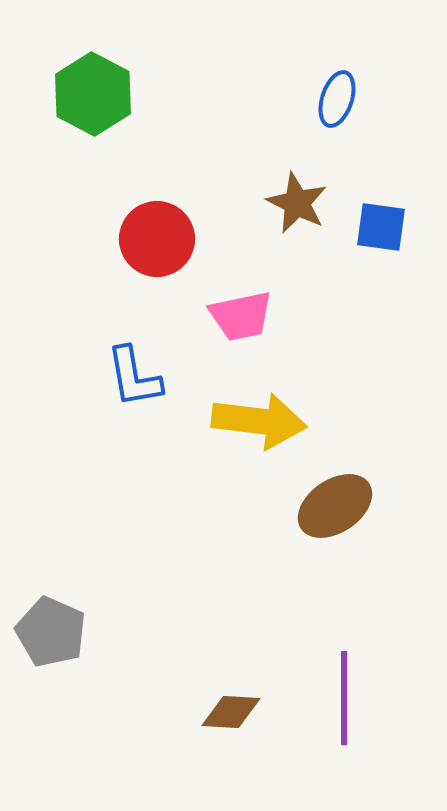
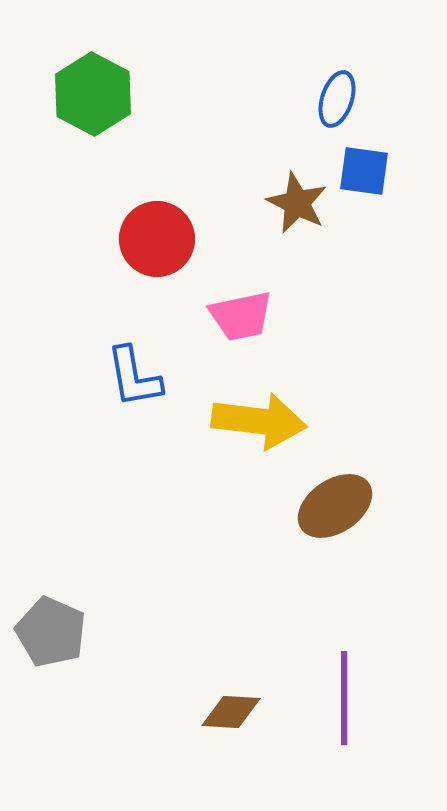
blue square: moved 17 px left, 56 px up
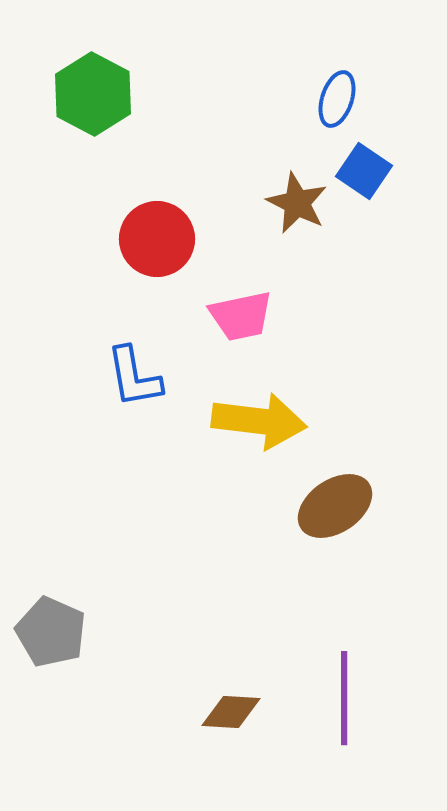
blue square: rotated 26 degrees clockwise
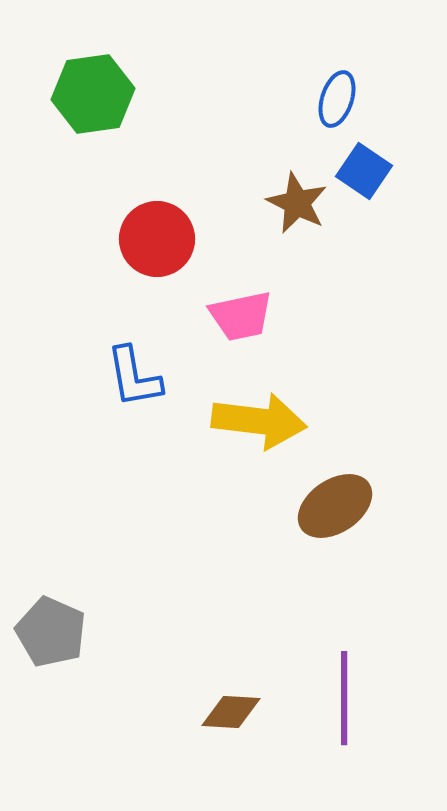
green hexagon: rotated 24 degrees clockwise
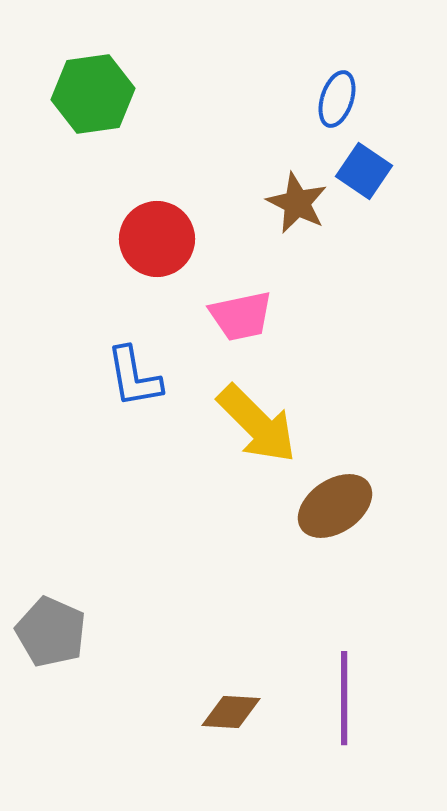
yellow arrow: moved 2 px left, 3 px down; rotated 38 degrees clockwise
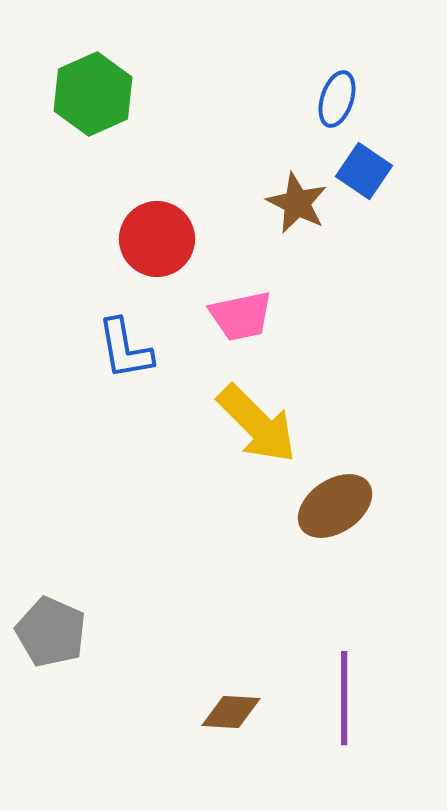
green hexagon: rotated 16 degrees counterclockwise
blue L-shape: moved 9 px left, 28 px up
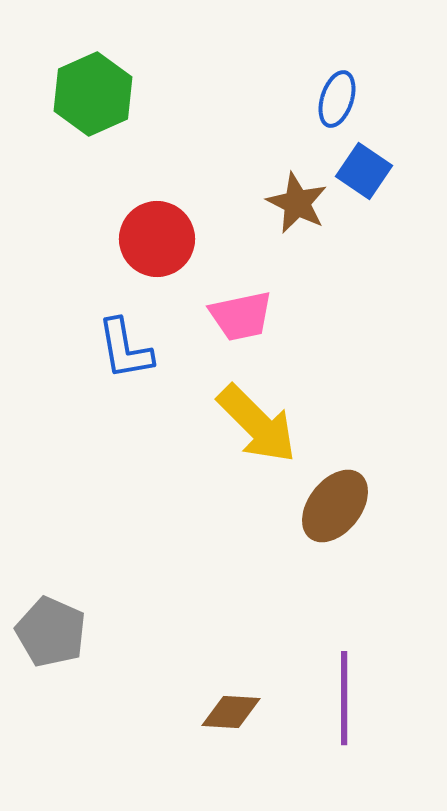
brown ellipse: rotated 18 degrees counterclockwise
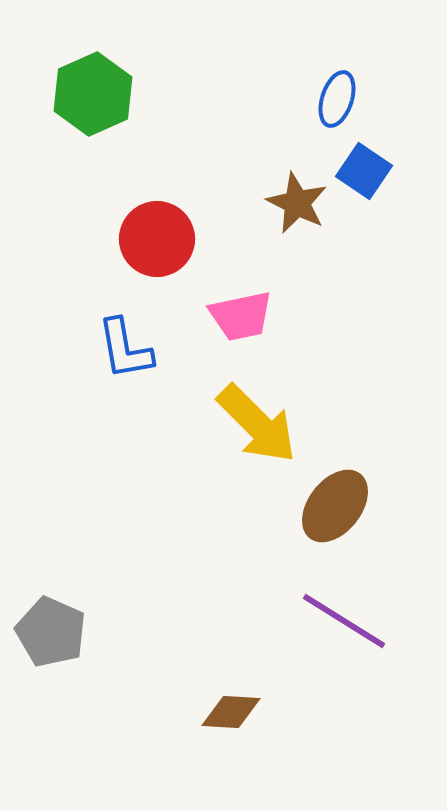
purple line: moved 77 px up; rotated 58 degrees counterclockwise
